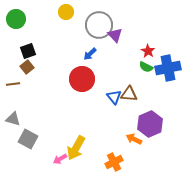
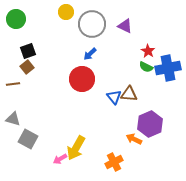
gray circle: moved 7 px left, 1 px up
purple triangle: moved 10 px right, 9 px up; rotated 21 degrees counterclockwise
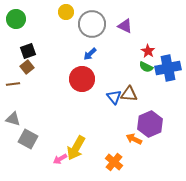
orange cross: rotated 24 degrees counterclockwise
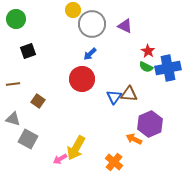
yellow circle: moved 7 px right, 2 px up
brown square: moved 11 px right, 34 px down; rotated 16 degrees counterclockwise
blue triangle: rotated 14 degrees clockwise
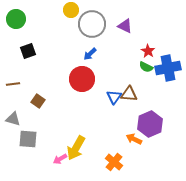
yellow circle: moved 2 px left
gray square: rotated 24 degrees counterclockwise
